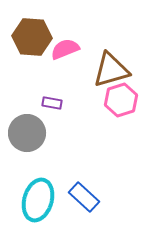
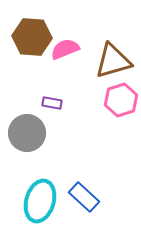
brown triangle: moved 2 px right, 9 px up
cyan ellipse: moved 2 px right, 1 px down
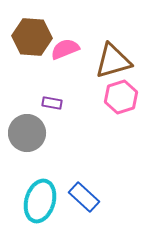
pink hexagon: moved 3 px up
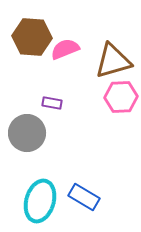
pink hexagon: rotated 16 degrees clockwise
blue rectangle: rotated 12 degrees counterclockwise
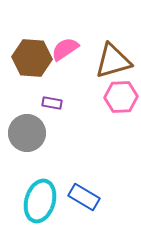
brown hexagon: moved 21 px down
pink semicircle: rotated 12 degrees counterclockwise
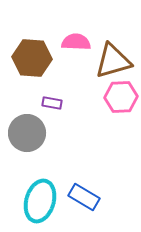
pink semicircle: moved 11 px right, 7 px up; rotated 36 degrees clockwise
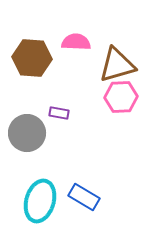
brown triangle: moved 4 px right, 4 px down
purple rectangle: moved 7 px right, 10 px down
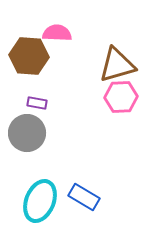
pink semicircle: moved 19 px left, 9 px up
brown hexagon: moved 3 px left, 2 px up
purple rectangle: moved 22 px left, 10 px up
cyan ellipse: rotated 6 degrees clockwise
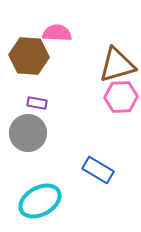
gray circle: moved 1 px right
blue rectangle: moved 14 px right, 27 px up
cyan ellipse: rotated 39 degrees clockwise
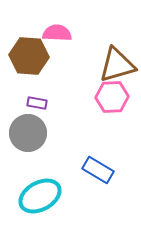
pink hexagon: moved 9 px left
cyan ellipse: moved 5 px up
